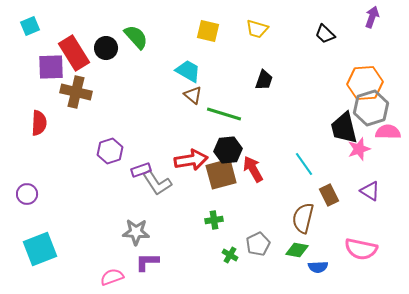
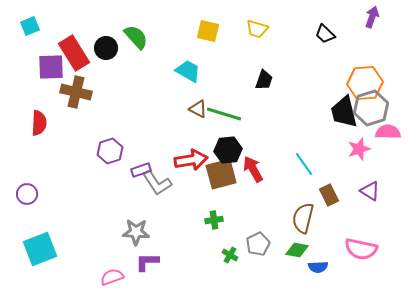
brown triangle at (193, 95): moved 5 px right, 14 px down; rotated 12 degrees counterclockwise
black trapezoid at (344, 128): moved 16 px up
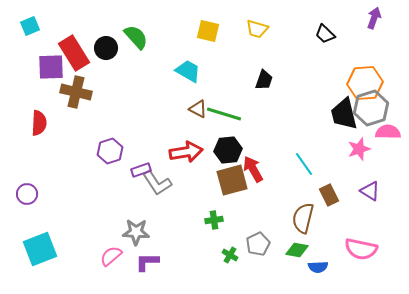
purple arrow at (372, 17): moved 2 px right, 1 px down
black trapezoid at (344, 112): moved 2 px down
red arrow at (191, 160): moved 5 px left, 8 px up
brown square at (221, 174): moved 11 px right, 6 px down
pink semicircle at (112, 277): moved 1 px left, 21 px up; rotated 20 degrees counterclockwise
